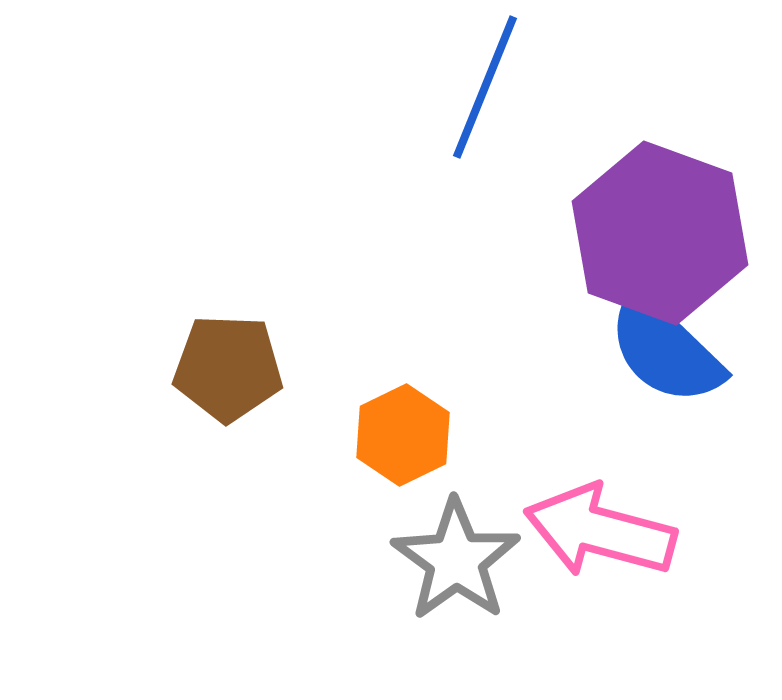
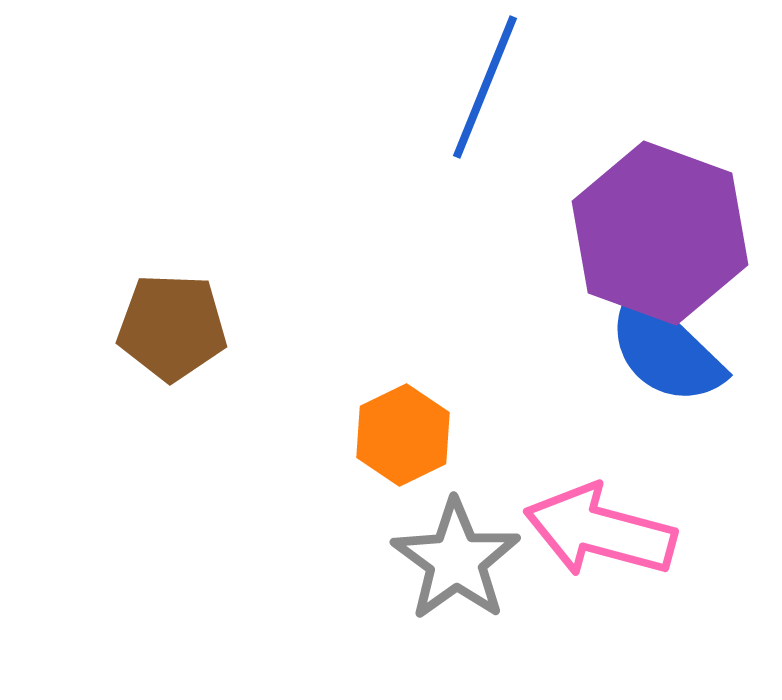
brown pentagon: moved 56 px left, 41 px up
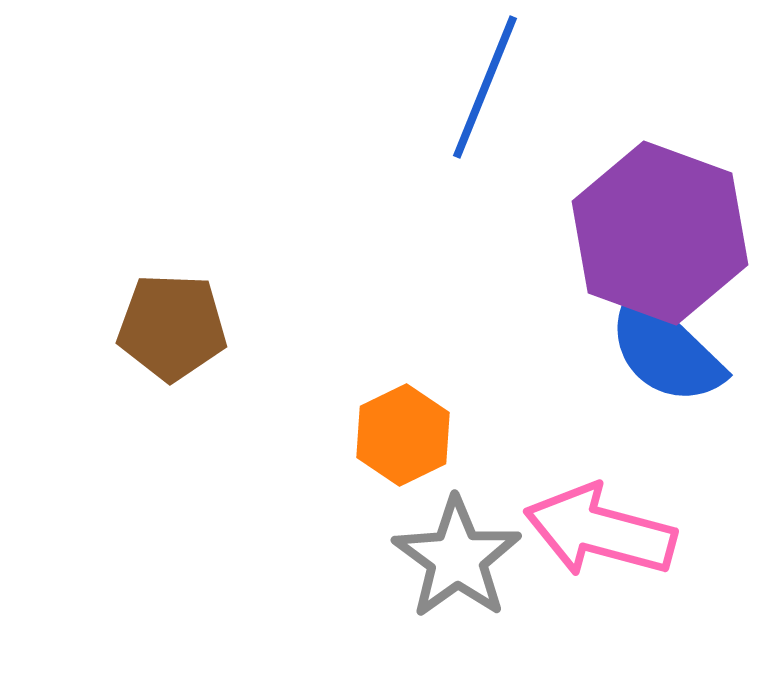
gray star: moved 1 px right, 2 px up
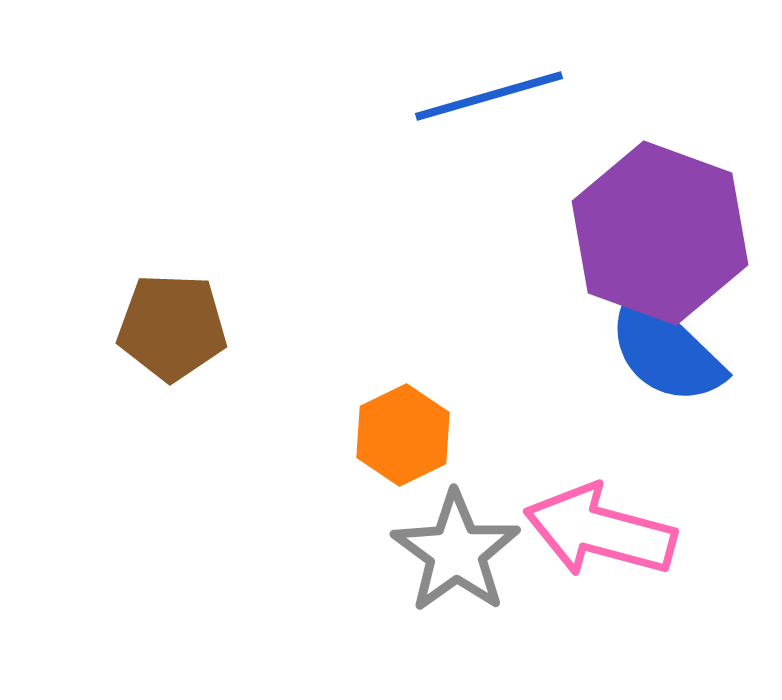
blue line: moved 4 px right, 9 px down; rotated 52 degrees clockwise
gray star: moved 1 px left, 6 px up
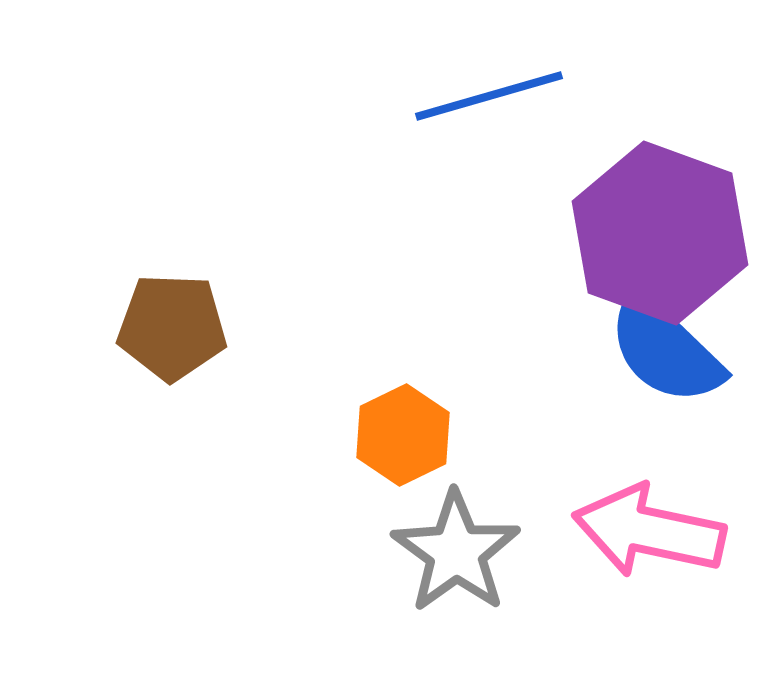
pink arrow: moved 49 px right; rotated 3 degrees counterclockwise
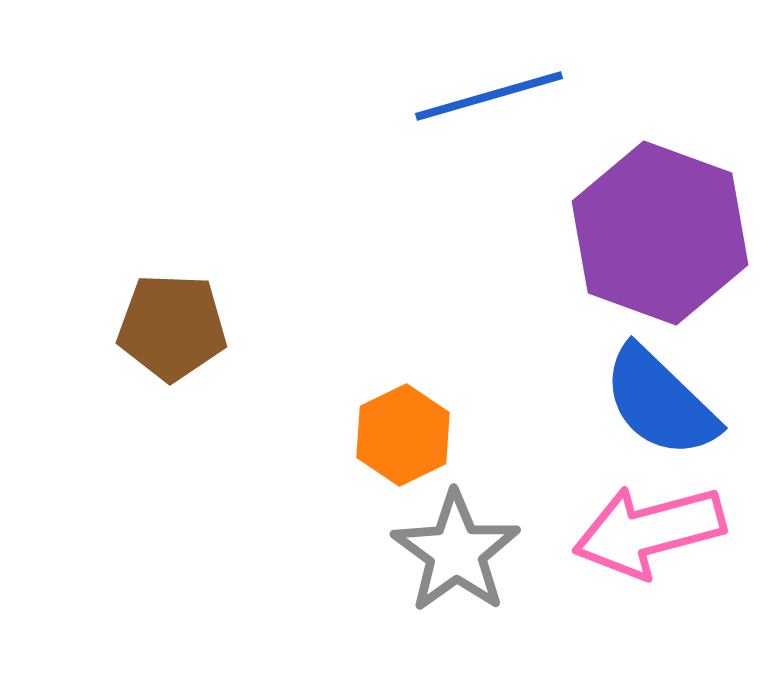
blue semicircle: moved 5 px left, 53 px down
pink arrow: rotated 27 degrees counterclockwise
